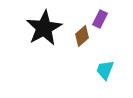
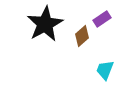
purple rectangle: moved 2 px right; rotated 30 degrees clockwise
black star: moved 1 px right, 4 px up
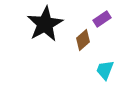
brown diamond: moved 1 px right, 4 px down
